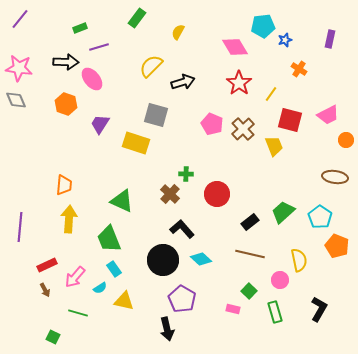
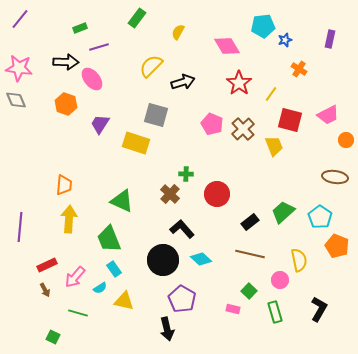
pink diamond at (235, 47): moved 8 px left, 1 px up
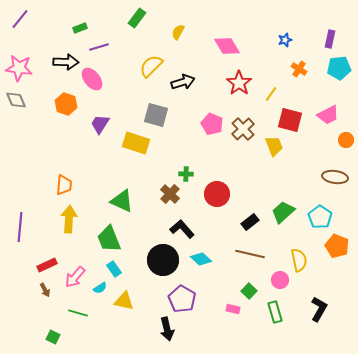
cyan pentagon at (263, 26): moved 76 px right, 42 px down
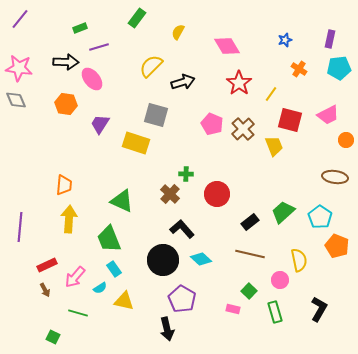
orange hexagon at (66, 104): rotated 10 degrees counterclockwise
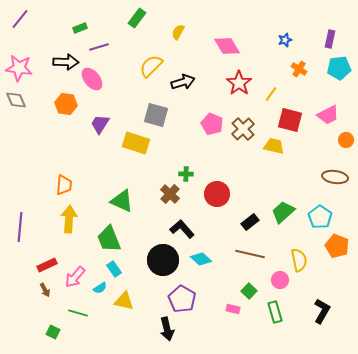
yellow trapezoid at (274, 146): rotated 55 degrees counterclockwise
black L-shape at (319, 309): moved 3 px right, 2 px down
green square at (53, 337): moved 5 px up
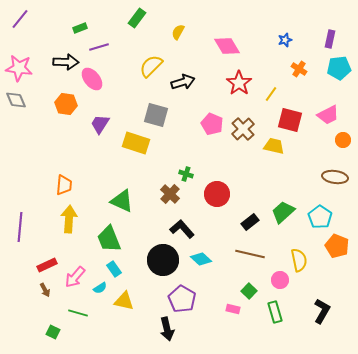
orange circle at (346, 140): moved 3 px left
green cross at (186, 174): rotated 16 degrees clockwise
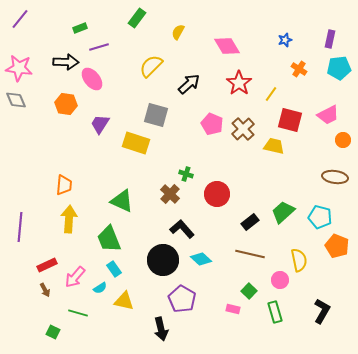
black arrow at (183, 82): moved 6 px right, 2 px down; rotated 25 degrees counterclockwise
cyan pentagon at (320, 217): rotated 20 degrees counterclockwise
black arrow at (167, 329): moved 6 px left
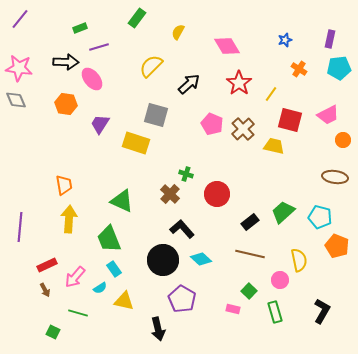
orange trapezoid at (64, 185): rotated 15 degrees counterclockwise
black arrow at (161, 329): moved 3 px left
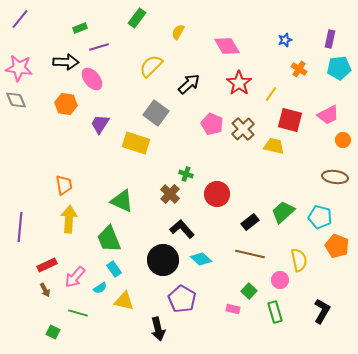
gray square at (156, 115): moved 2 px up; rotated 20 degrees clockwise
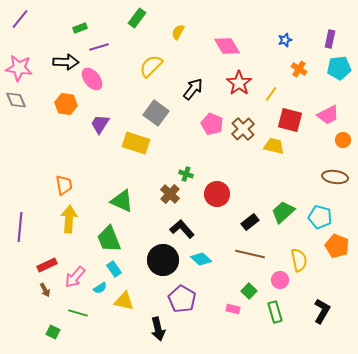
black arrow at (189, 84): moved 4 px right, 5 px down; rotated 10 degrees counterclockwise
